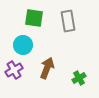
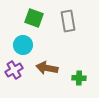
green square: rotated 12 degrees clockwise
brown arrow: rotated 100 degrees counterclockwise
green cross: rotated 32 degrees clockwise
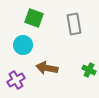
gray rectangle: moved 6 px right, 3 px down
purple cross: moved 2 px right, 10 px down
green cross: moved 10 px right, 8 px up; rotated 24 degrees clockwise
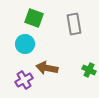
cyan circle: moved 2 px right, 1 px up
purple cross: moved 8 px right
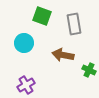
green square: moved 8 px right, 2 px up
cyan circle: moved 1 px left, 1 px up
brown arrow: moved 16 px right, 13 px up
purple cross: moved 2 px right, 5 px down
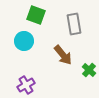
green square: moved 6 px left, 1 px up
cyan circle: moved 2 px up
brown arrow: rotated 140 degrees counterclockwise
green cross: rotated 16 degrees clockwise
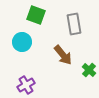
cyan circle: moved 2 px left, 1 px down
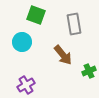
green cross: moved 1 px down; rotated 24 degrees clockwise
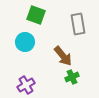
gray rectangle: moved 4 px right
cyan circle: moved 3 px right
brown arrow: moved 1 px down
green cross: moved 17 px left, 6 px down
